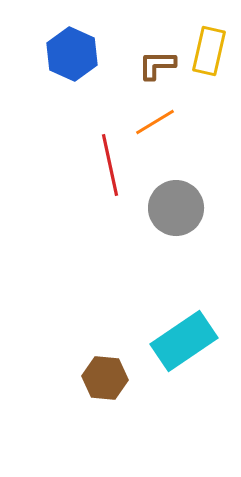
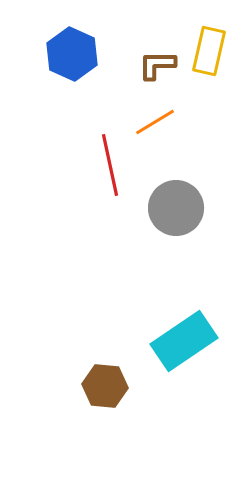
brown hexagon: moved 8 px down
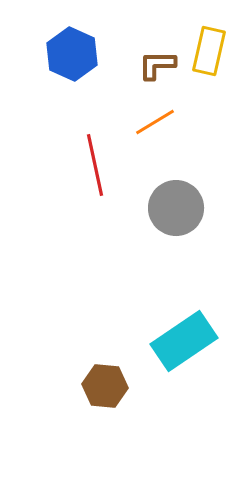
red line: moved 15 px left
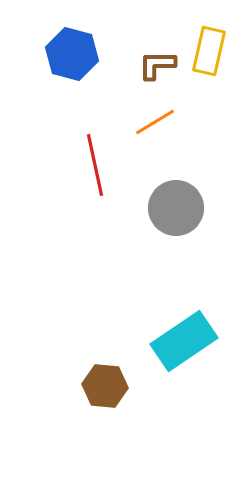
blue hexagon: rotated 9 degrees counterclockwise
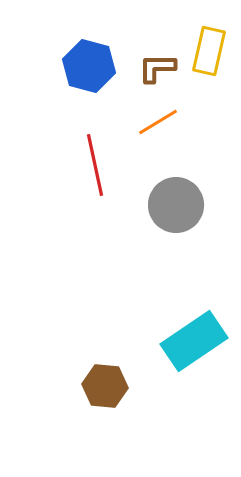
blue hexagon: moved 17 px right, 12 px down
brown L-shape: moved 3 px down
orange line: moved 3 px right
gray circle: moved 3 px up
cyan rectangle: moved 10 px right
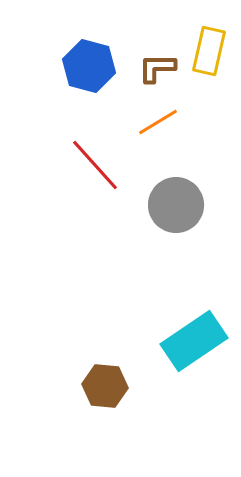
red line: rotated 30 degrees counterclockwise
